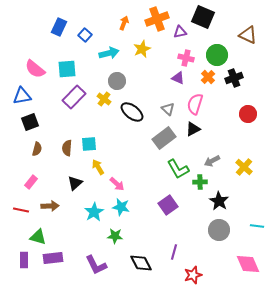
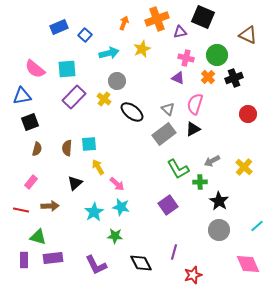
blue rectangle at (59, 27): rotated 42 degrees clockwise
gray rectangle at (164, 138): moved 4 px up
cyan line at (257, 226): rotated 48 degrees counterclockwise
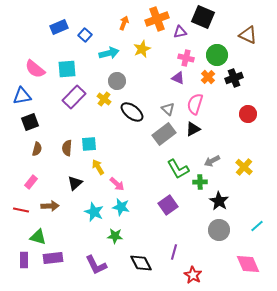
cyan star at (94, 212): rotated 18 degrees counterclockwise
red star at (193, 275): rotated 24 degrees counterclockwise
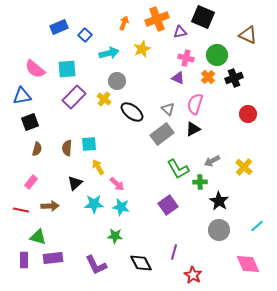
gray rectangle at (164, 134): moved 2 px left
cyan star at (94, 212): moved 8 px up; rotated 24 degrees counterclockwise
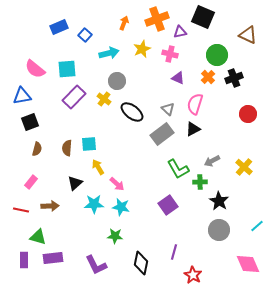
pink cross at (186, 58): moved 16 px left, 4 px up
black diamond at (141, 263): rotated 40 degrees clockwise
